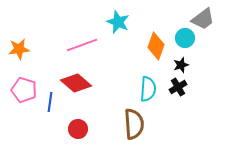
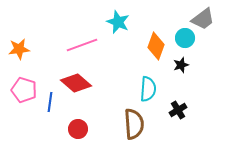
black cross: moved 23 px down
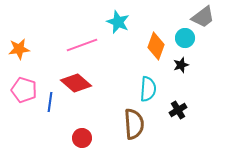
gray trapezoid: moved 2 px up
red circle: moved 4 px right, 9 px down
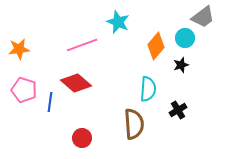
orange diamond: rotated 20 degrees clockwise
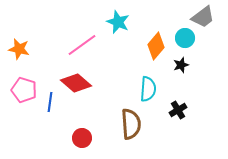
pink line: rotated 16 degrees counterclockwise
orange star: rotated 20 degrees clockwise
brown semicircle: moved 3 px left
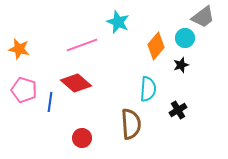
pink line: rotated 16 degrees clockwise
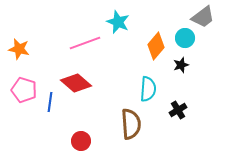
pink line: moved 3 px right, 2 px up
red circle: moved 1 px left, 3 px down
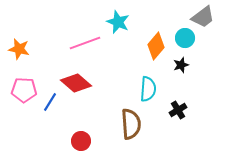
pink pentagon: rotated 15 degrees counterclockwise
blue line: rotated 24 degrees clockwise
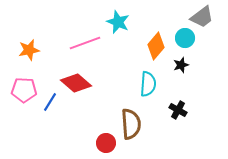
gray trapezoid: moved 1 px left
orange star: moved 10 px right, 1 px down; rotated 25 degrees counterclockwise
cyan semicircle: moved 5 px up
black cross: rotated 30 degrees counterclockwise
red circle: moved 25 px right, 2 px down
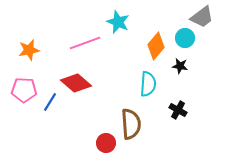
black star: moved 1 px left, 1 px down; rotated 28 degrees clockwise
